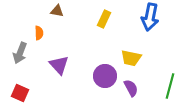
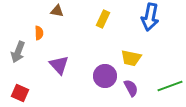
yellow rectangle: moved 1 px left
gray arrow: moved 2 px left, 1 px up
green line: rotated 55 degrees clockwise
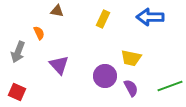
blue arrow: rotated 80 degrees clockwise
orange semicircle: rotated 24 degrees counterclockwise
red square: moved 3 px left, 1 px up
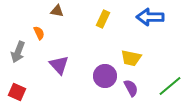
green line: rotated 20 degrees counterclockwise
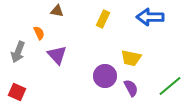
purple triangle: moved 2 px left, 10 px up
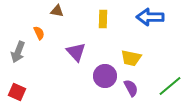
yellow rectangle: rotated 24 degrees counterclockwise
purple triangle: moved 19 px right, 3 px up
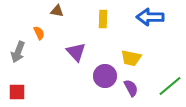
red square: rotated 24 degrees counterclockwise
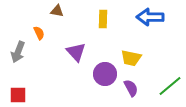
purple circle: moved 2 px up
red square: moved 1 px right, 3 px down
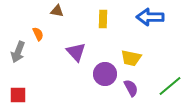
orange semicircle: moved 1 px left, 1 px down
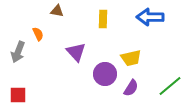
yellow trapezoid: rotated 25 degrees counterclockwise
purple semicircle: rotated 60 degrees clockwise
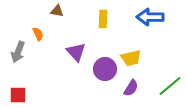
purple circle: moved 5 px up
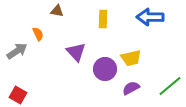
gray arrow: moved 1 px left, 1 px up; rotated 145 degrees counterclockwise
purple semicircle: rotated 150 degrees counterclockwise
red square: rotated 30 degrees clockwise
